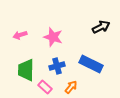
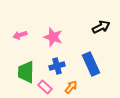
blue rectangle: rotated 40 degrees clockwise
green trapezoid: moved 2 px down
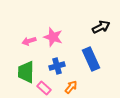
pink arrow: moved 9 px right, 6 px down
blue rectangle: moved 5 px up
pink rectangle: moved 1 px left, 1 px down
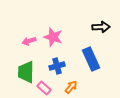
black arrow: rotated 24 degrees clockwise
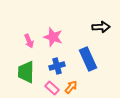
pink arrow: rotated 96 degrees counterclockwise
blue rectangle: moved 3 px left
pink rectangle: moved 8 px right
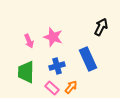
black arrow: rotated 60 degrees counterclockwise
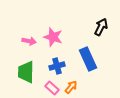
pink arrow: rotated 56 degrees counterclockwise
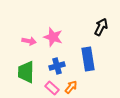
blue rectangle: rotated 15 degrees clockwise
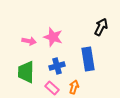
orange arrow: moved 3 px right; rotated 24 degrees counterclockwise
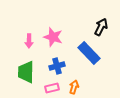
pink arrow: rotated 80 degrees clockwise
blue rectangle: moved 1 px right, 6 px up; rotated 35 degrees counterclockwise
pink rectangle: rotated 56 degrees counterclockwise
